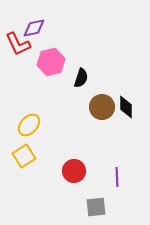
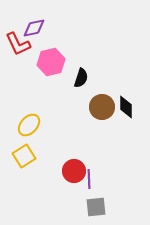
purple line: moved 28 px left, 2 px down
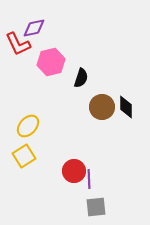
yellow ellipse: moved 1 px left, 1 px down
